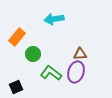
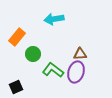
green L-shape: moved 2 px right, 3 px up
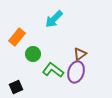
cyan arrow: rotated 36 degrees counterclockwise
brown triangle: rotated 32 degrees counterclockwise
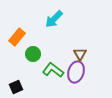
brown triangle: rotated 24 degrees counterclockwise
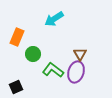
cyan arrow: rotated 12 degrees clockwise
orange rectangle: rotated 18 degrees counterclockwise
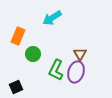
cyan arrow: moved 2 px left, 1 px up
orange rectangle: moved 1 px right, 1 px up
green L-shape: moved 3 px right; rotated 100 degrees counterclockwise
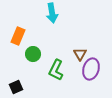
cyan arrow: moved 5 px up; rotated 66 degrees counterclockwise
purple ellipse: moved 15 px right, 3 px up
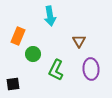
cyan arrow: moved 2 px left, 3 px down
brown triangle: moved 1 px left, 13 px up
purple ellipse: rotated 20 degrees counterclockwise
black square: moved 3 px left, 3 px up; rotated 16 degrees clockwise
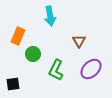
purple ellipse: rotated 50 degrees clockwise
